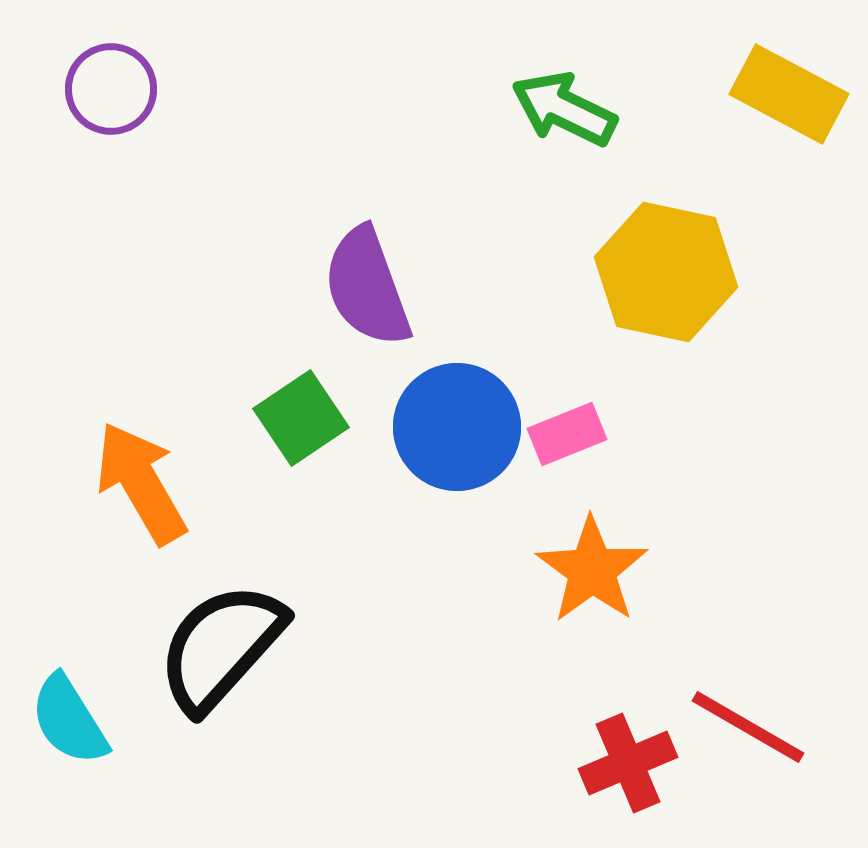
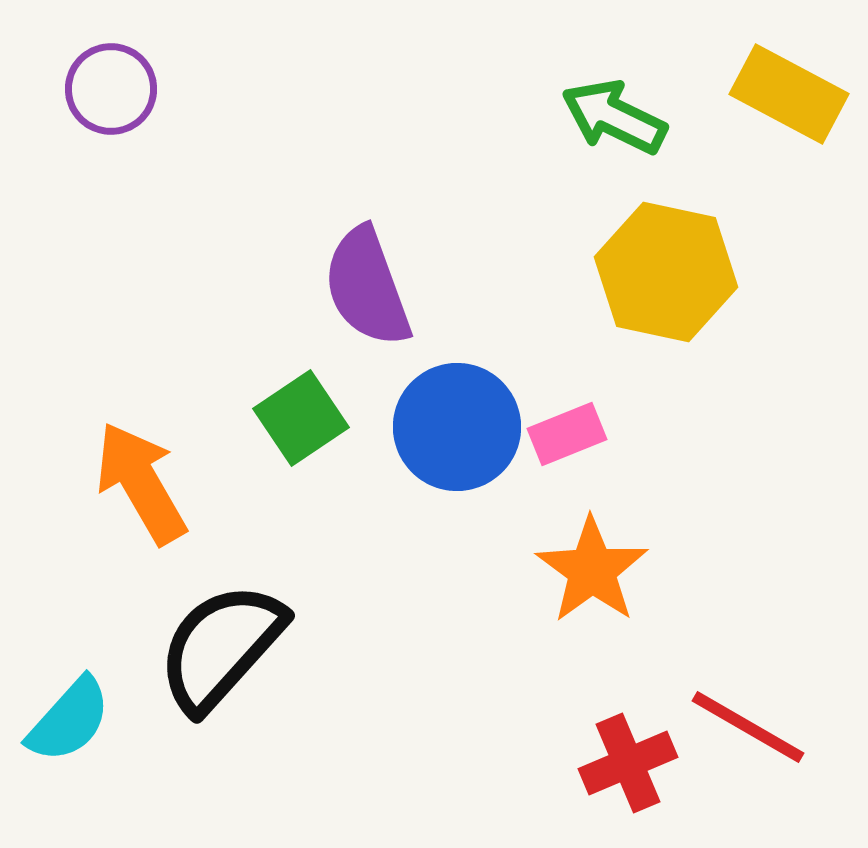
green arrow: moved 50 px right, 8 px down
cyan semicircle: rotated 106 degrees counterclockwise
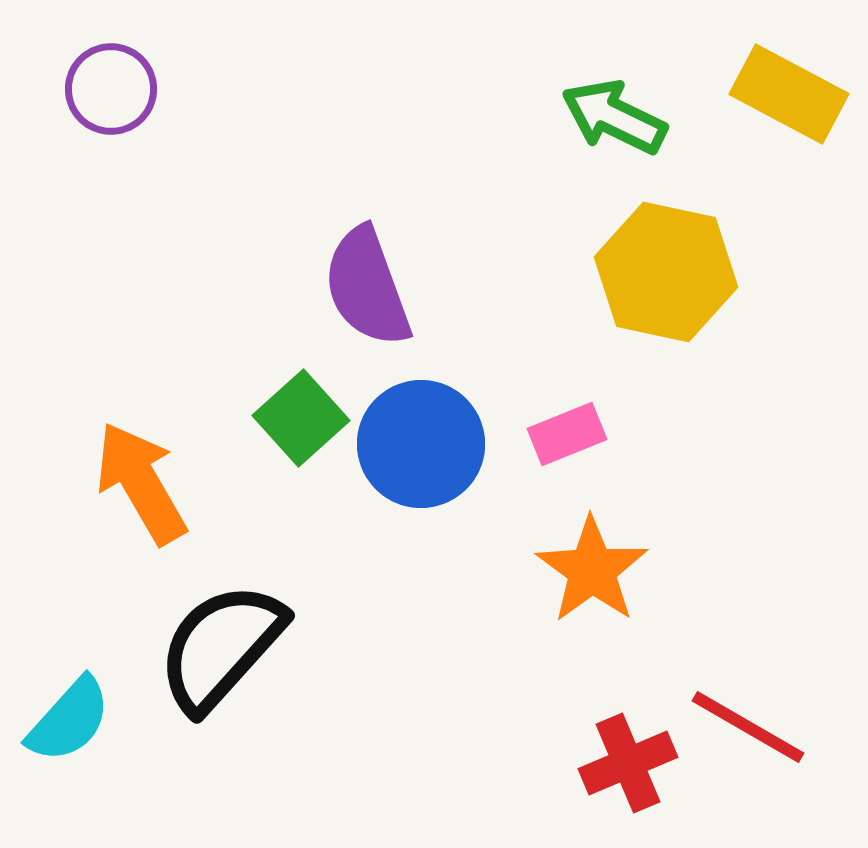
green square: rotated 8 degrees counterclockwise
blue circle: moved 36 px left, 17 px down
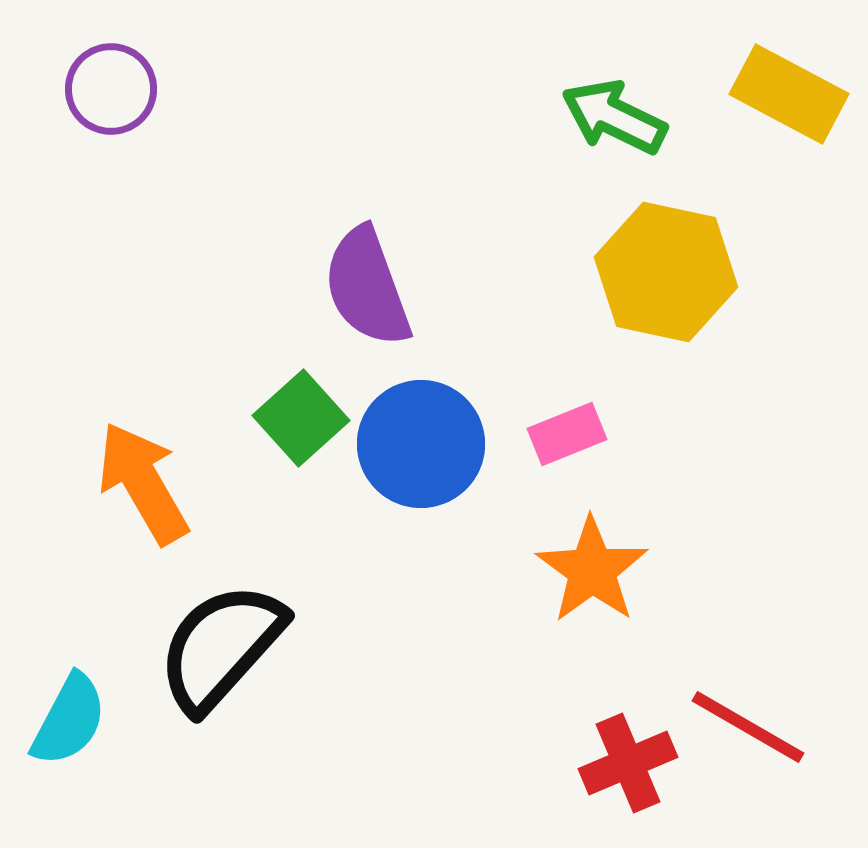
orange arrow: moved 2 px right
cyan semicircle: rotated 14 degrees counterclockwise
